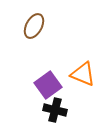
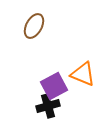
purple square: moved 6 px right, 1 px down; rotated 8 degrees clockwise
black cross: moved 7 px left, 4 px up; rotated 30 degrees counterclockwise
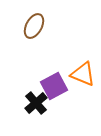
black cross: moved 12 px left, 3 px up; rotated 25 degrees counterclockwise
